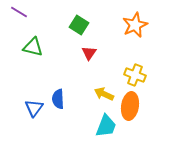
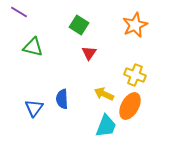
blue semicircle: moved 4 px right
orange ellipse: rotated 20 degrees clockwise
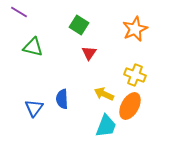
orange star: moved 4 px down
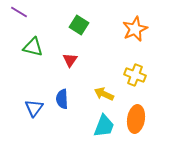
red triangle: moved 19 px left, 7 px down
orange ellipse: moved 6 px right, 13 px down; rotated 20 degrees counterclockwise
cyan trapezoid: moved 2 px left
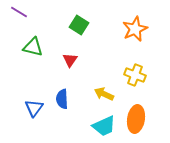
cyan trapezoid: rotated 45 degrees clockwise
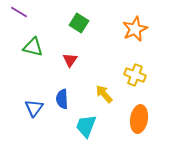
green square: moved 2 px up
yellow arrow: rotated 24 degrees clockwise
orange ellipse: moved 3 px right
cyan trapezoid: moved 18 px left; rotated 135 degrees clockwise
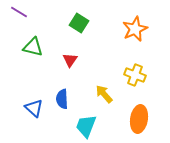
blue triangle: rotated 24 degrees counterclockwise
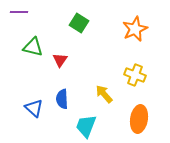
purple line: rotated 30 degrees counterclockwise
red triangle: moved 10 px left
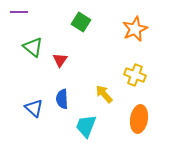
green square: moved 2 px right, 1 px up
green triangle: rotated 25 degrees clockwise
